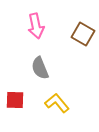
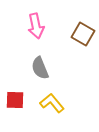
yellow L-shape: moved 5 px left
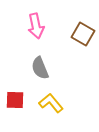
yellow L-shape: moved 1 px left
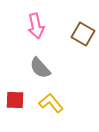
gray semicircle: rotated 20 degrees counterclockwise
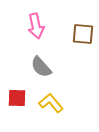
brown square: rotated 25 degrees counterclockwise
gray semicircle: moved 1 px right, 1 px up
red square: moved 2 px right, 2 px up
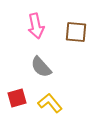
brown square: moved 7 px left, 2 px up
red square: rotated 18 degrees counterclockwise
yellow L-shape: moved 1 px left
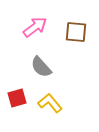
pink arrow: moved 1 px left, 1 px down; rotated 115 degrees counterclockwise
